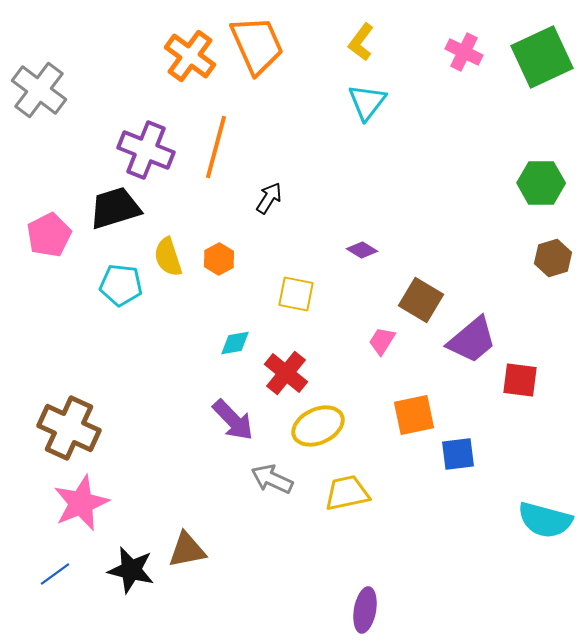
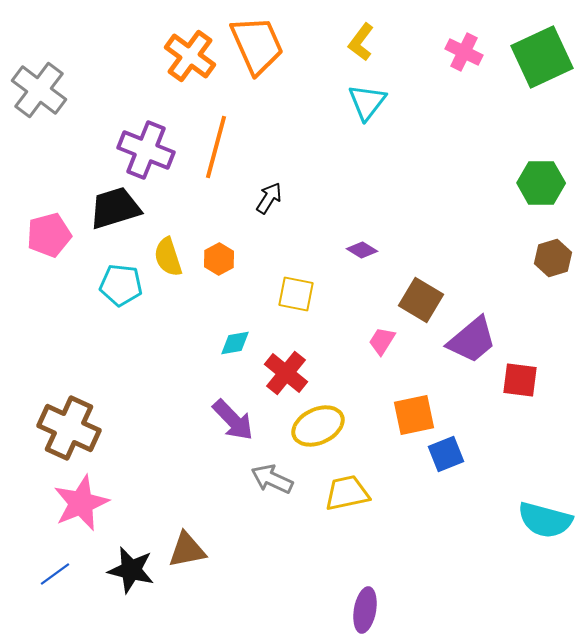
pink pentagon: rotated 12 degrees clockwise
blue square: moved 12 px left; rotated 15 degrees counterclockwise
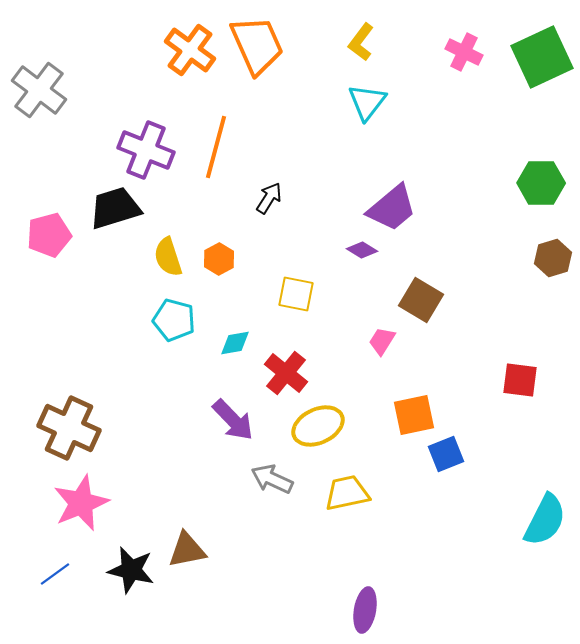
orange cross: moved 6 px up
cyan pentagon: moved 53 px right, 35 px down; rotated 9 degrees clockwise
purple trapezoid: moved 80 px left, 132 px up
cyan semicircle: rotated 78 degrees counterclockwise
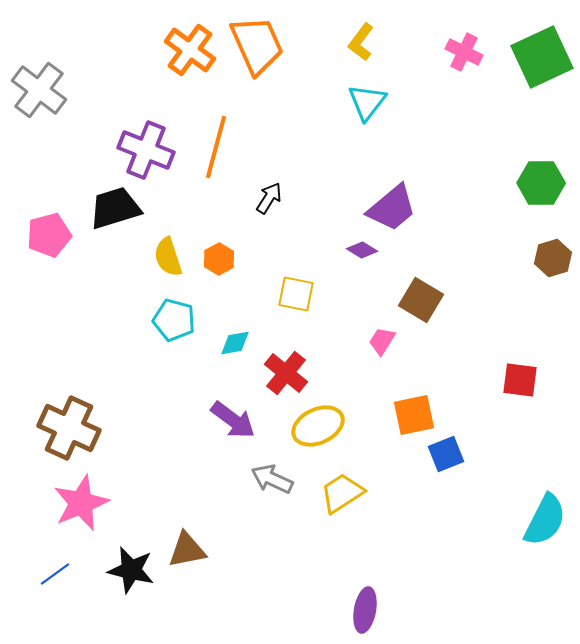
purple arrow: rotated 9 degrees counterclockwise
yellow trapezoid: moved 5 px left; rotated 21 degrees counterclockwise
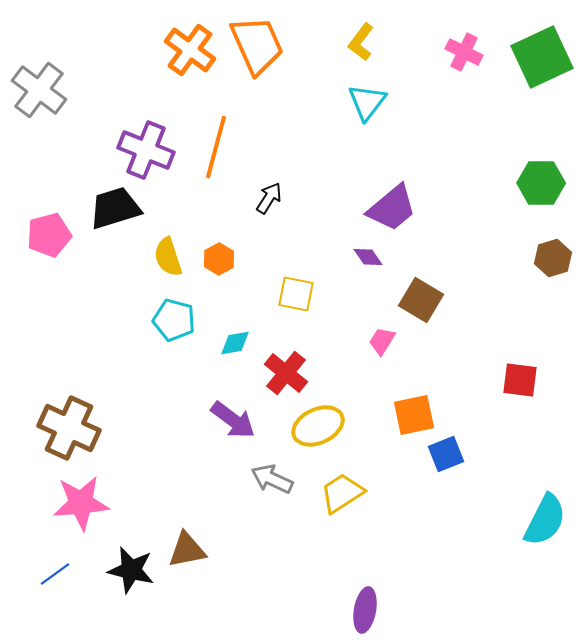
purple diamond: moved 6 px right, 7 px down; rotated 24 degrees clockwise
pink star: rotated 18 degrees clockwise
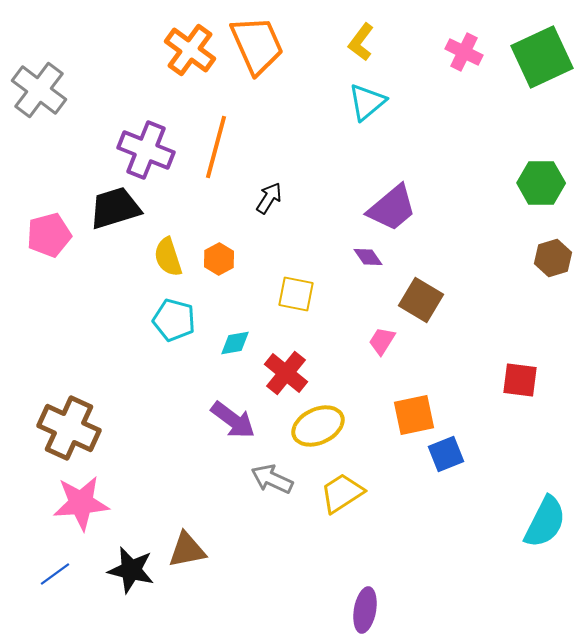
cyan triangle: rotated 12 degrees clockwise
cyan semicircle: moved 2 px down
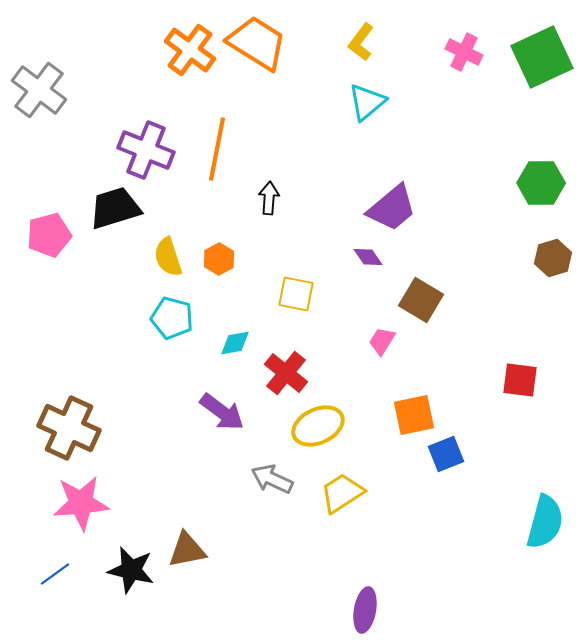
orange trapezoid: moved 2 px up; rotated 34 degrees counterclockwise
orange line: moved 1 px right, 2 px down; rotated 4 degrees counterclockwise
black arrow: rotated 28 degrees counterclockwise
cyan pentagon: moved 2 px left, 2 px up
purple arrow: moved 11 px left, 8 px up
cyan semicircle: rotated 12 degrees counterclockwise
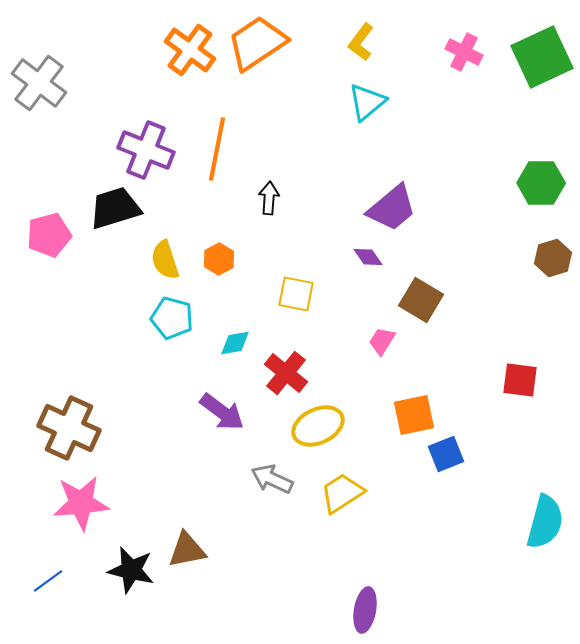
orange trapezoid: rotated 66 degrees counterclockwise
gray cross: moved 7 px up
yellow semicircle: moved 3 px left, 3 px down
blue line: moved 7 px left, 7 px down
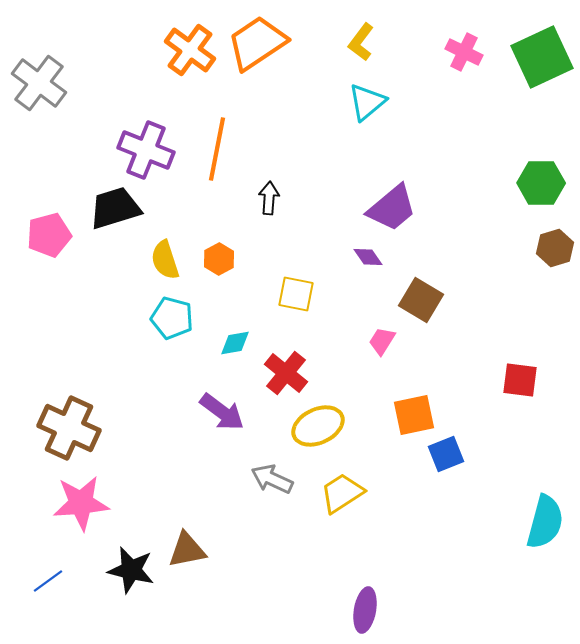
brown hexagon: moved 2 px right, 10 px up
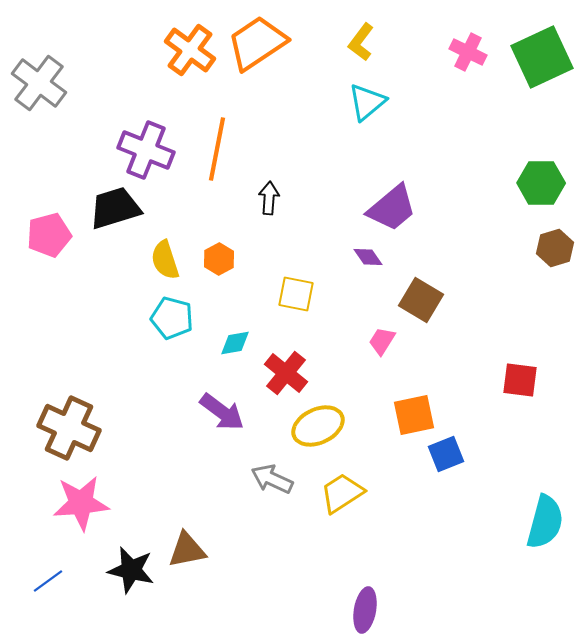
pink cross: moved 4 px right
